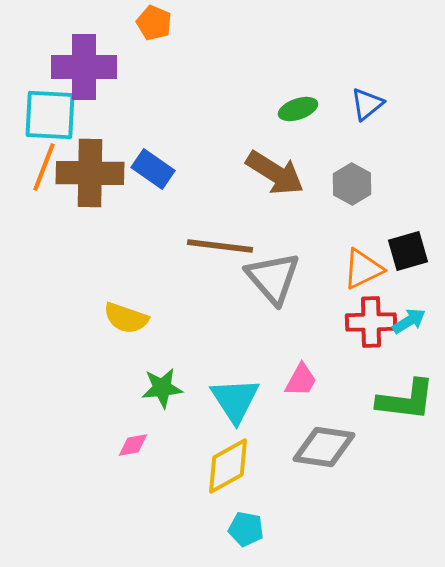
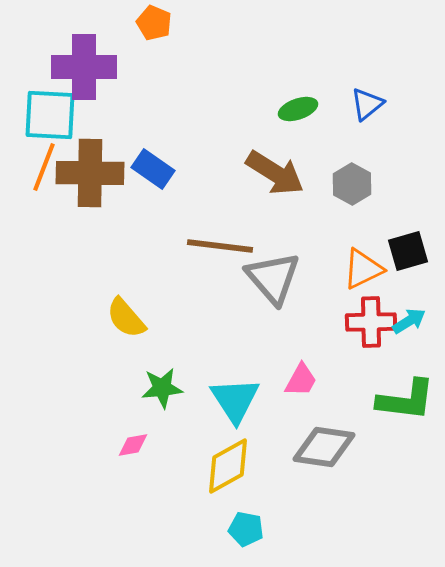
yellow semicircle: rotated 30 degrees clockwise
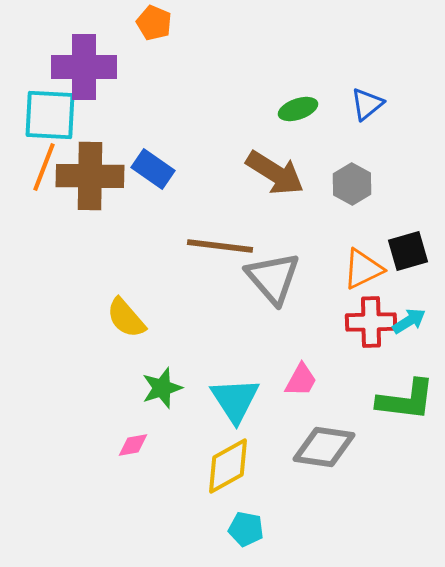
brown cross: moved 3 px down
green star: rotated 12 degrees counterclockwise
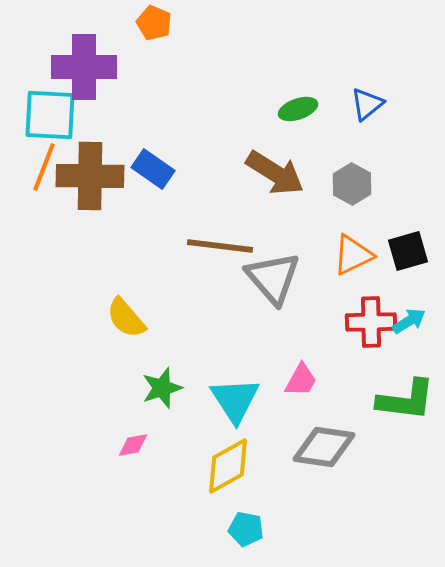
orange triangle: moved 10 px left, 14 px up
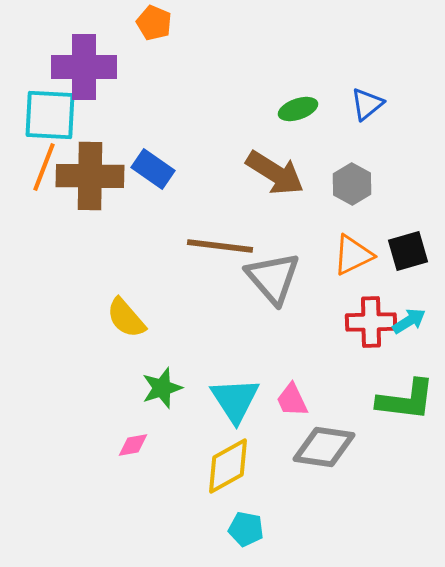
pink trapezoid: moved 9 px left, 20 px down; rotated 126 degrees clockwise
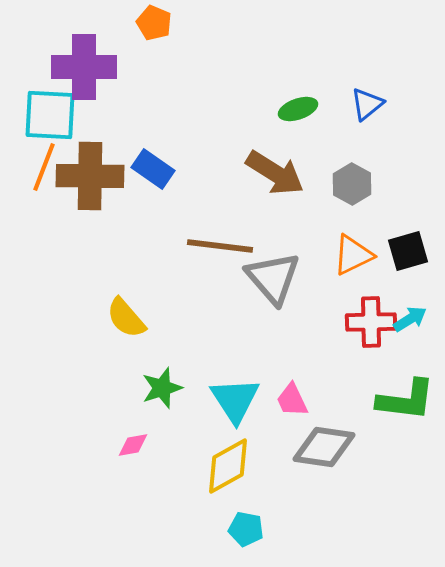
cyan arrow: moved 1 px right, 2 px up
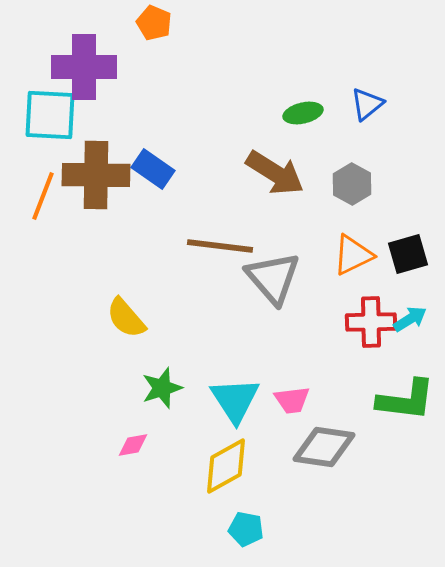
green ellipse: moved 5 px right, 4 px down; rotated 6 degrees clockwise
orange line: moved 1 px left, 29 px down
brown cross: moved 6 px right, 1 px up
black square: moved 3 px down
pink trapezoid: rotated 72 degrees counterclockwise
yellow diamond: moved 2 px left
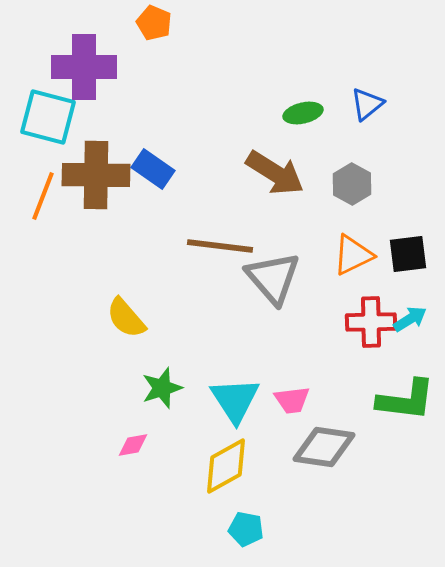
cyan square: moved 2 px left, 2 px down; rotated 12 degrees clockwise
black square: rotated 9 degrees clockwise
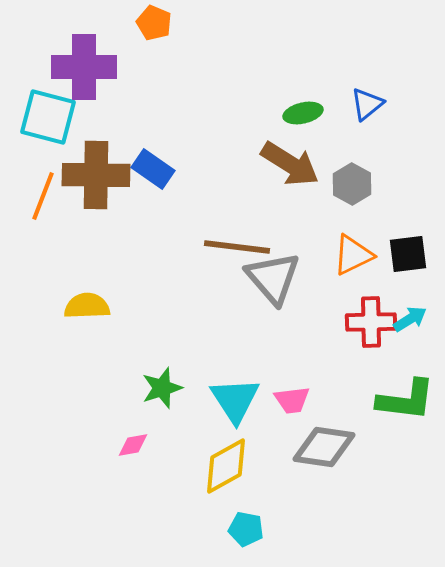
brown arrow: moved 15 px right, 9 px up
brown line: moved 17 px right, 1 px down
yellow semicircle: moved 39 px left, 12 px up; rotated 129 degrees clockwise
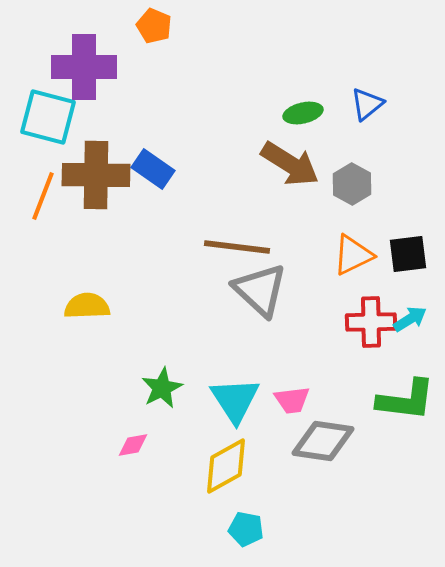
orange pentagon: moved 3 px down
gray triangle: moved 13 px left, 12 px down; rotated 6 degrees counterclockwise
green star: rotated 9 degrees counterclockwise
gray diamond: moved 1 px left, 6 px up
